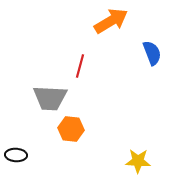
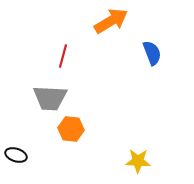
red line: moved 17 px left, 10 px up
black ellipse: rotated 15 degrees clockwise
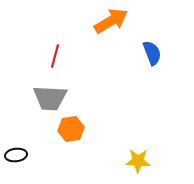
red line: moved 8 px left
orange hexagon: rotated 15 degrees counterclockwise
black ellipse: rotated 25 degrees counterclockwise
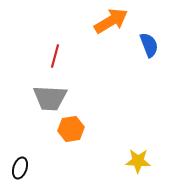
blue semicircle: moved 3 px left, 8 px up
black ellipse: moved 4 px right, 13 px down; rotated 65 degrees counterclockwise
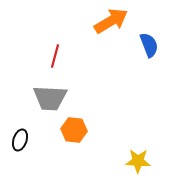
orange hexagon: moved 3 px right, 1 px down; rotated 15 degrees clockwise
black ellipse: moved 28 px up
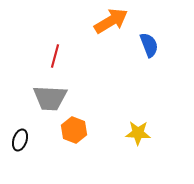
orange hexagon: rotated 15 degrees clockwise
yellow star: moved 28 px up
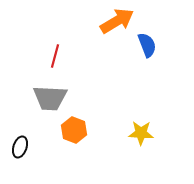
orange arrow: moved 6 px right
blue semicircle: moved 2 px left
yellow star: moved 3 px right
black ellipse: moved 7 px down
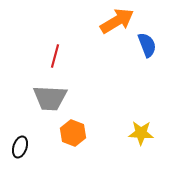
orange hexagon: moved 1 px left, 3 px down
